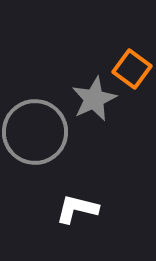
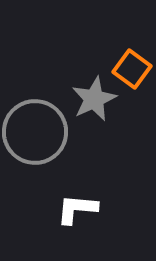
white L-shape: rotated 9 degrees counterclockwise
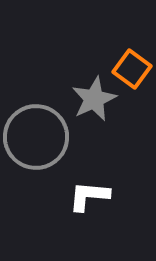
gray circle: moved 1 px right, 5 px down
white L-shape: moved 12 px right, 13 px up
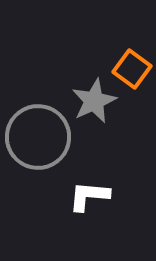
gray star: moved 2 px down
gray circle: moved 2 px right
